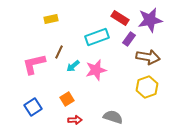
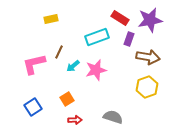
purple rectangle: rotated 16 degrees counterclockwise
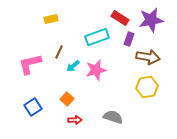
purple star: moved 1 px right
pink L-shape: moved 4 px left
yellow hexagon: rotated 10 degrees clockwise
orange square: rotated 16 degrees counterclockwise
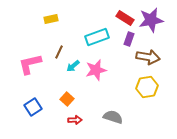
red rectangle: moved 5 px right
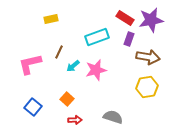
blue square: rotated 18 degrees counterclockwise
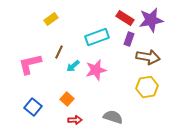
yellow rectangle: rotated 24 degrees counterclockwise
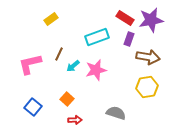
brown line: moved 2 px down
gray semicircle: moved 3 px right, 4 px up
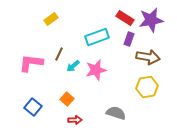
pink L-shape: moved 1 px right, 1 px up; rotated 20 degrees clockwise
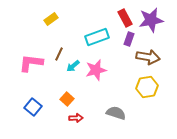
red rectangle: rotated 30 degrees clockwise
red arrow: moved 1 px right, 2 px up
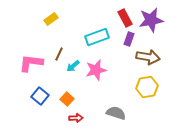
blue square: moved 7 px right, 11 px up
